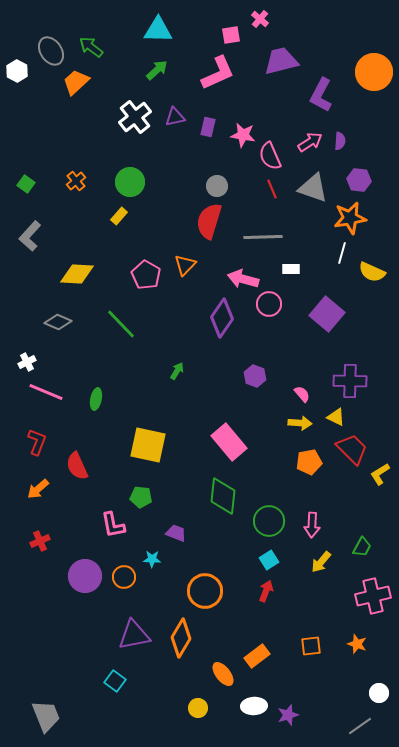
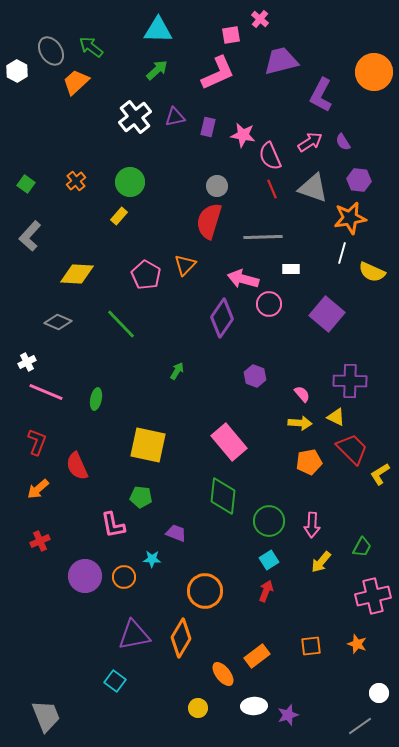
purple semicircle at (340, 141): moved 3 px right, 1 px down; rotated 144 degrees clockwise
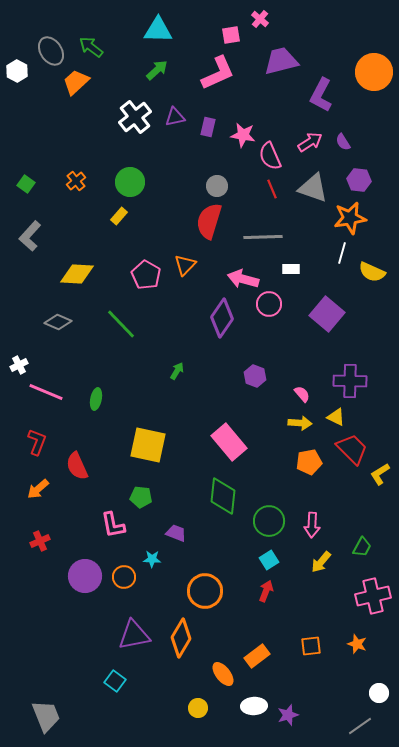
white cross at (27, 362): moved 8 px left, 3 px down
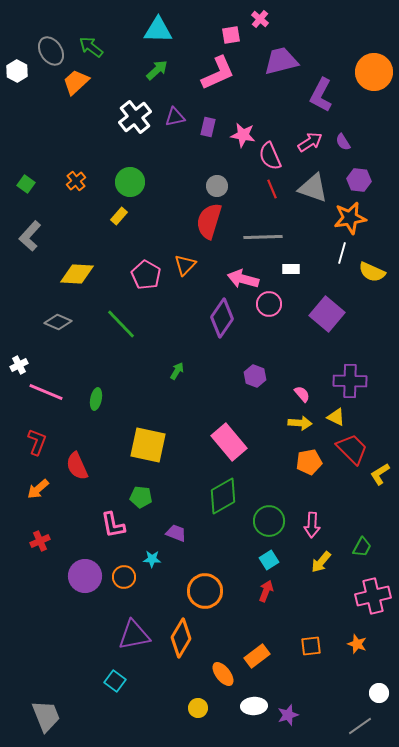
green diamond at (223, 496): rotated 54 degrees clockwise
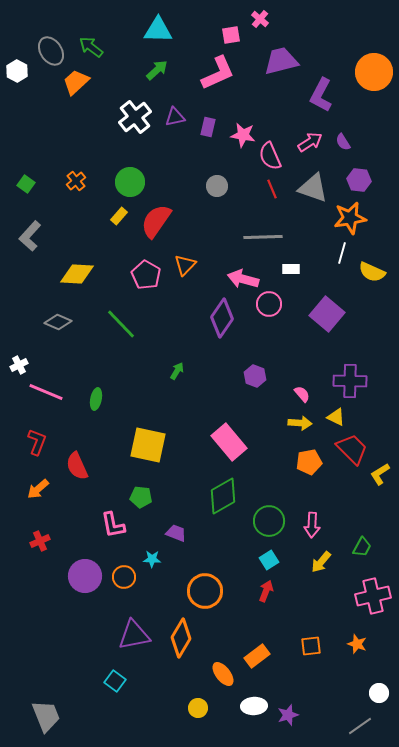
red semicircle at (209, 221): moved 53 px left; rotated 18 degrees clockwise
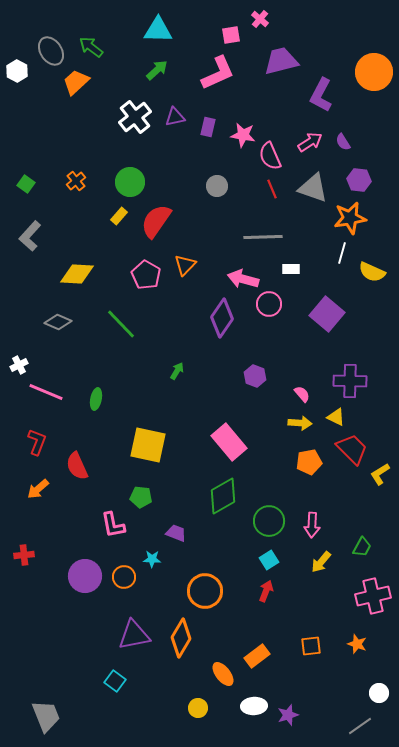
red cross at (40, 541): moved 16 px left, 14 px down; rotated 18 degrees clockwise
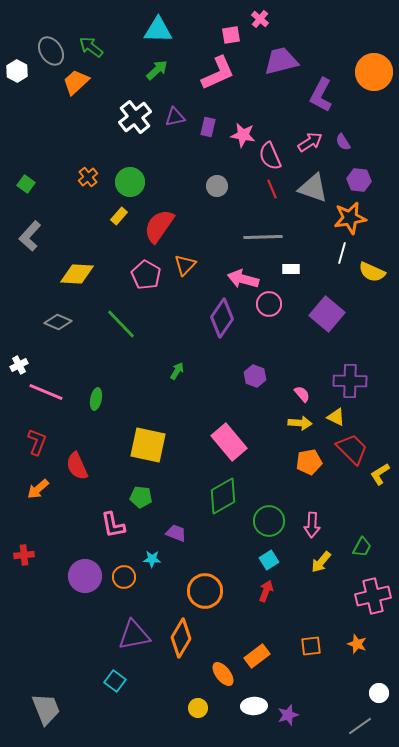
orange cross at (76, 181): moved 12 px right, 4 px up
red semicircle at (156, 221): moved 3 px right, 5 px down
gray trapezoid at (46, 716): moved 7 px up
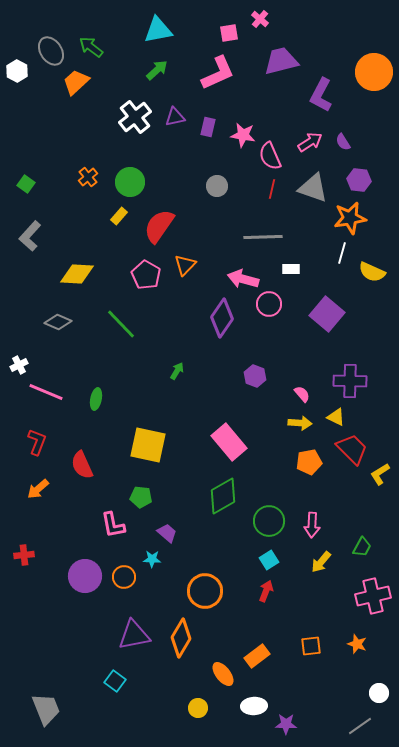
cyan triangle at (158, 30): rotated 12 degrees counterclockwise
pink square at (231, 35): moved 2 px left, 2 px up
red line at (272, 189): rotated 36 degrees clockwise
red semicircle at (77, 466): moved 5 px right, 1 px up
purple trapezoid at (176, 533): moved 9 px left; rotated 20 degrees clockwise
purple star at (288, 715): moved 2 px left, 9 px down; rotated 20 degrees clockwise
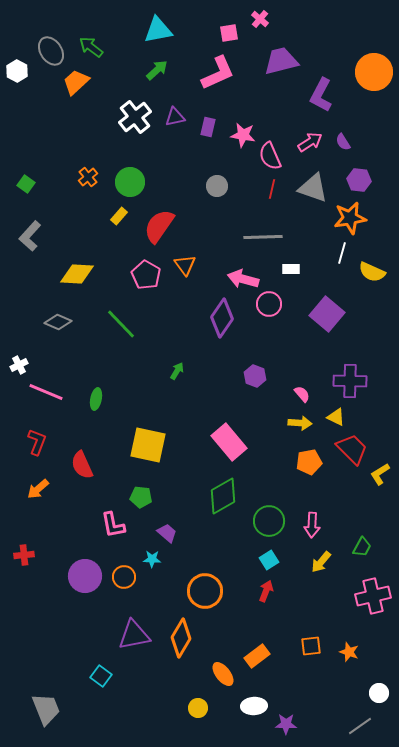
orange triangle at (185, 265): rotated 20 degrees counterclockwise
orange star at (357, 644): moved 8 px left, 8 px down
cyan square at (115, 681): moved 14 px left, 5 px up
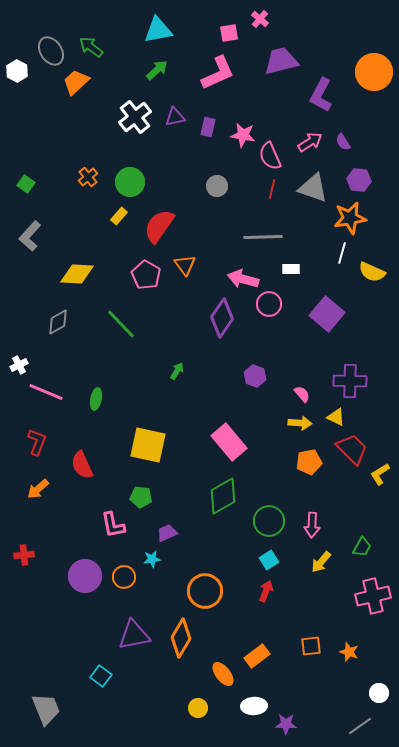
gray diamond at (58, 322): rotated 52 degrees counterclockwise
purple trapezoid at (167, 533): rotated 65 degrees counterclockwise
cyan star at (152, 559): rotated 12 degrees counterclockwise
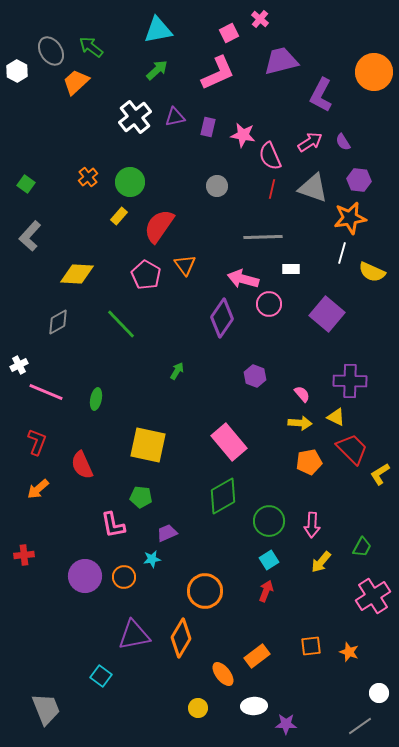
pink square at (229, 33): rotated 18 degrees counterclockwise
pink cross at (373, 596): rotated 20 degrees counterclockwise
